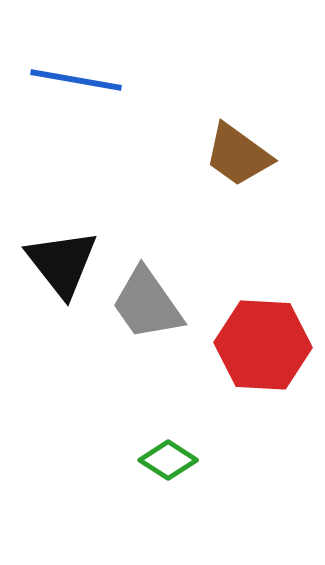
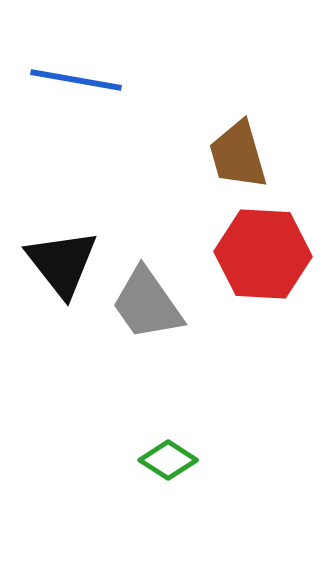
brown trapezoid: rotated 38 degrees clockwise
red hexagon: moved 91 px up
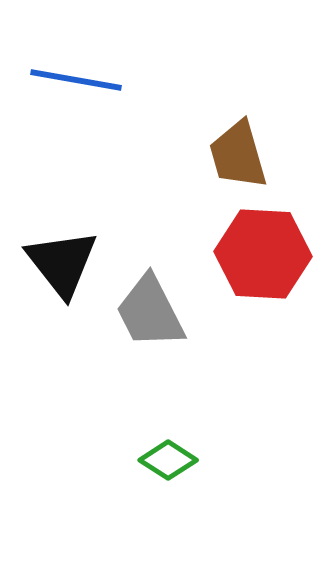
gray trapezoid: moved 3 px right, 8 px down; rotated 8 degrees clockwise
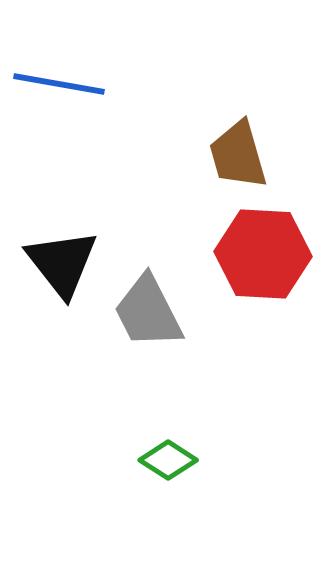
blue line: moved 17 px left, 4 px down
gray trapezoid: moved 2 px left
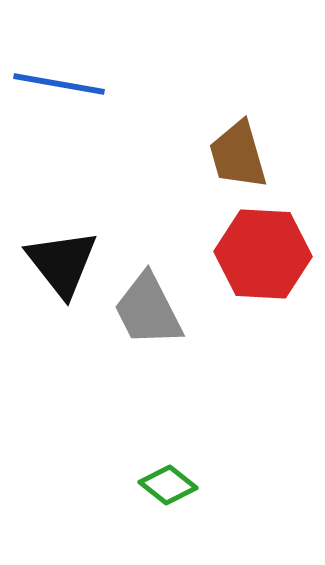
gray trapezoid: moved 2 px up
green diamond: moved 25 px down; rotated 6 degrees clockwise
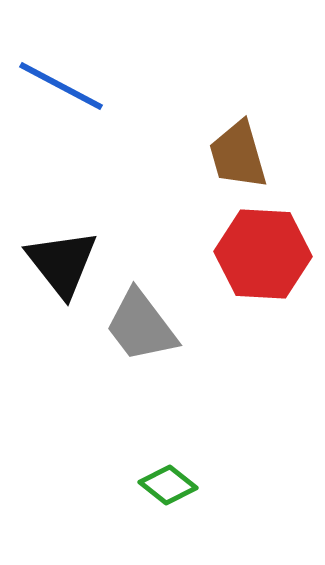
blue line: moved 2 px right, 2 px down; rotated 18 degrees clockwise
gray trapezoid: moved 7 px left, 16 px down; rotated 10 degrees counterclockwise
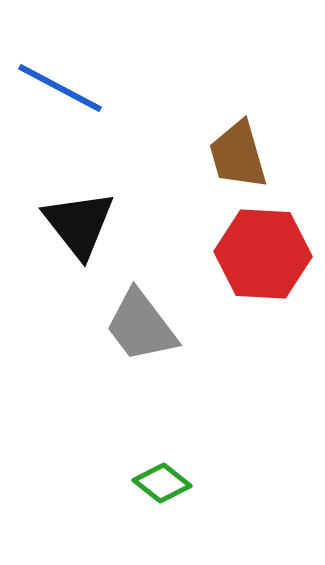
blue line: moved 1 px left, 2 px down
black triangle: moved 17 px right, 39 px up
green diamond: moved 6 px left, 2 px up
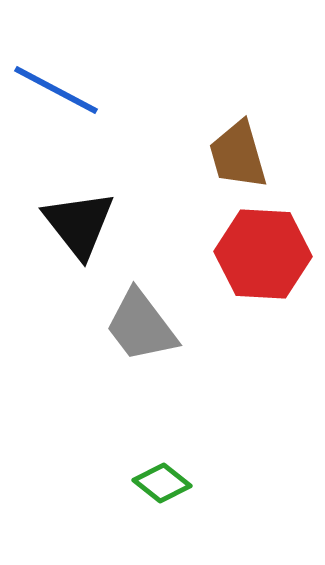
blue line: moved 4 px left, 2 px down
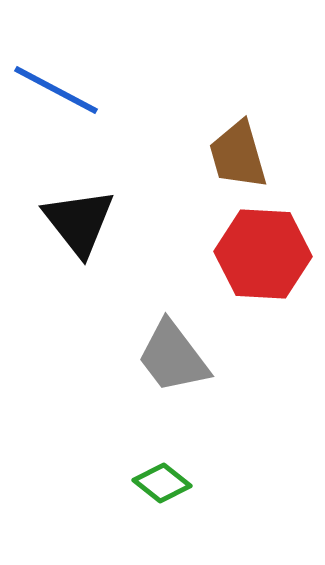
black triangle: moved 2 px up
gray trapezoid: moved 32 px right, 31 px down
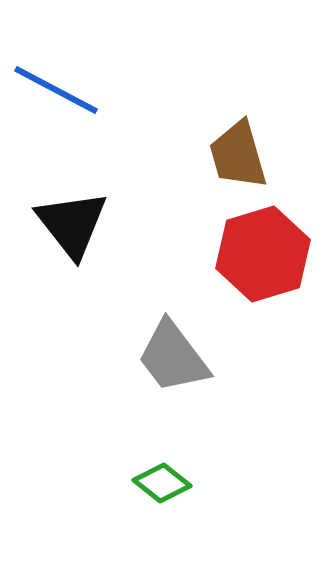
black triangle: moved 7 px left, 2 px down
red hexagon: rotated 20 degrees counterclockwise
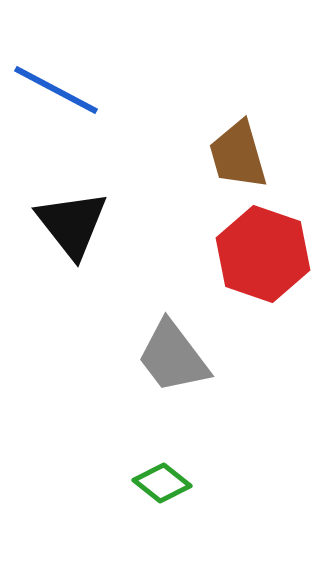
red hexagon: rotated 24 degrees counterclockwise
